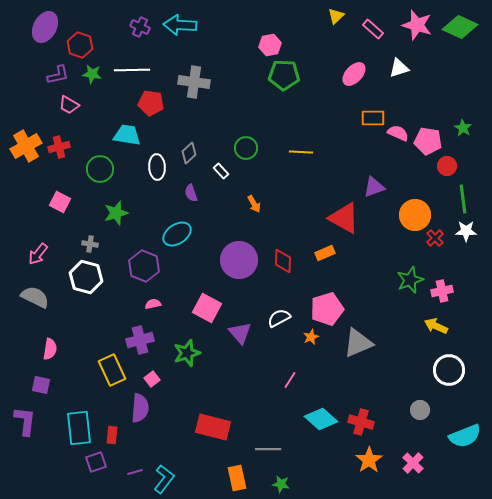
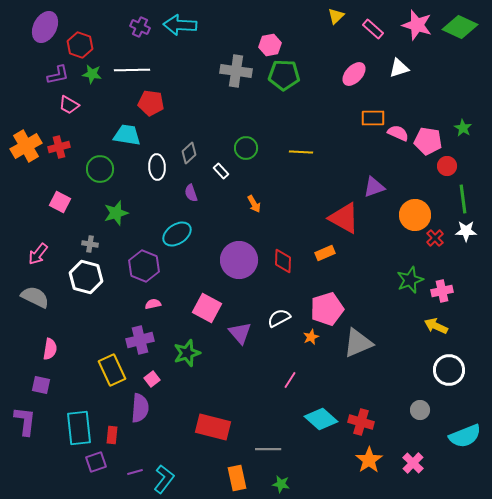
gray cross at (194, 82): moved 42 px right, 11 px up
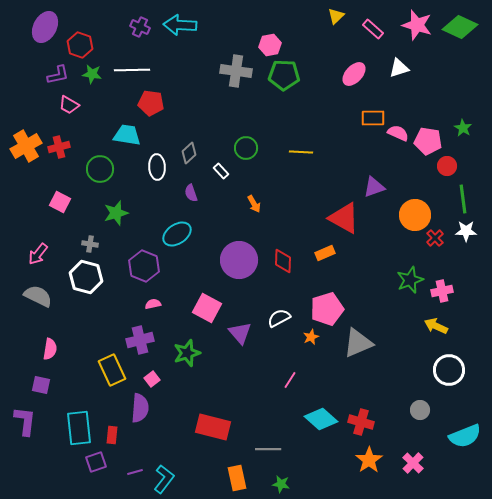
gray semicircle at (35, 297): moved 3 px right, 1 px up
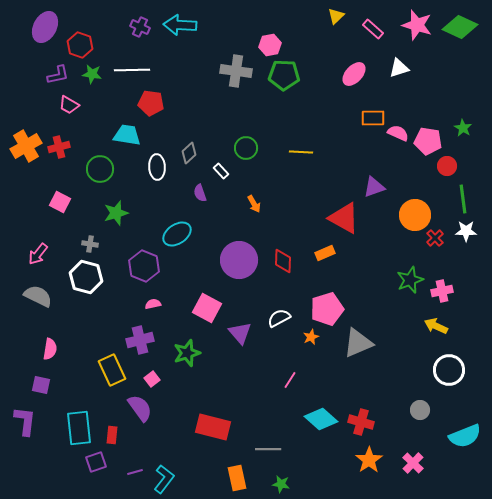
purple semicircle at (191, 193): moved 9 px right
purple semicircle at (140, 408): rotated 40 degrees counterclockwise
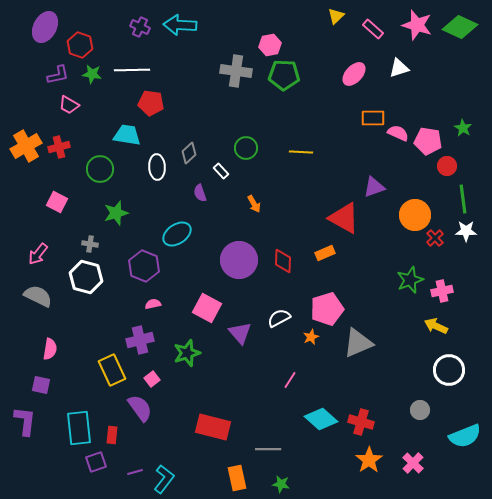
pink square at (60, 202): moved 3 px left
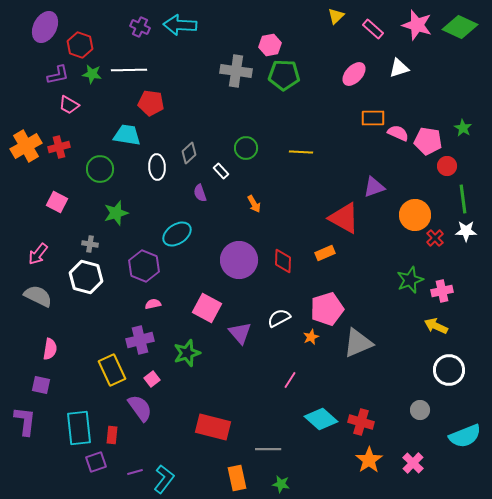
white line at (132, 70): moved 3 px left
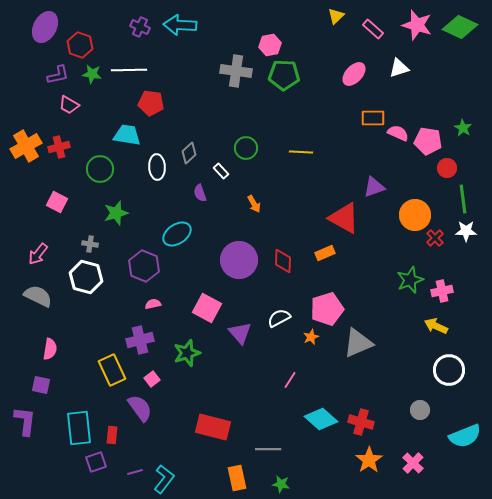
red circle at (447, 166): moved 2 px down
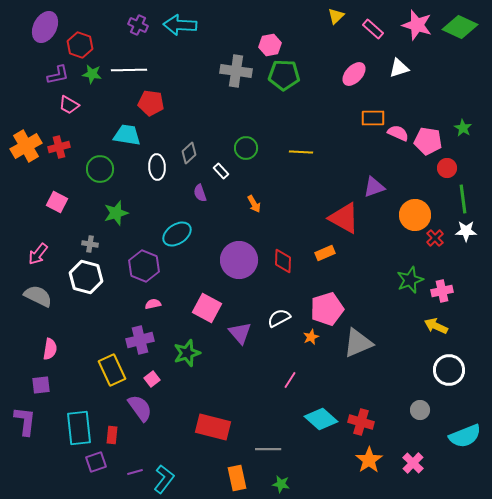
purple cross at (140, 27): moved 2 px left, 2 px up
purple square at (41, 385): rotated 18 degrees counterclockwise
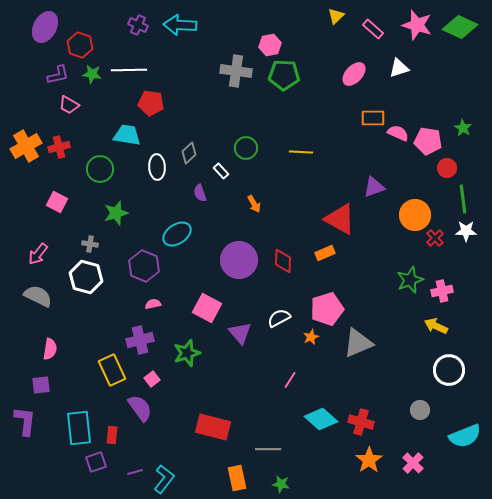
red triangle at (344, 218): moved 4 px left, 1 px down
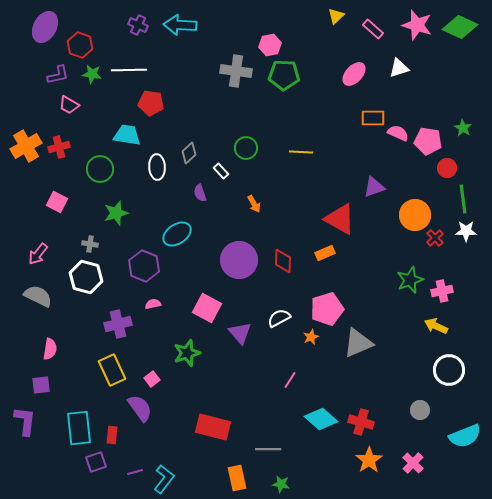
purple cross at (140, 340): moved 22 px left, 16 px up
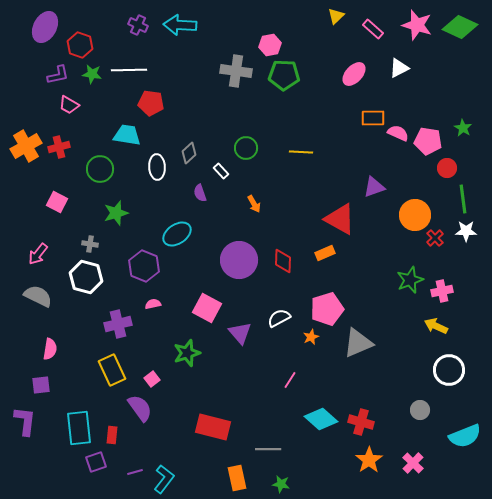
white triangle at (399, 68): rotated 10 degrees counterclockwise
